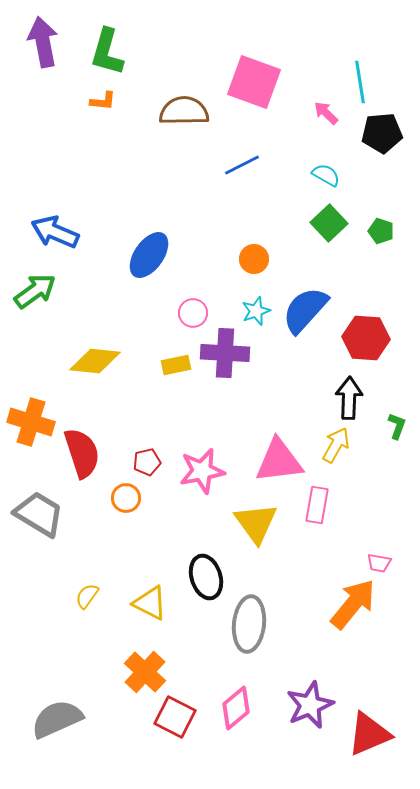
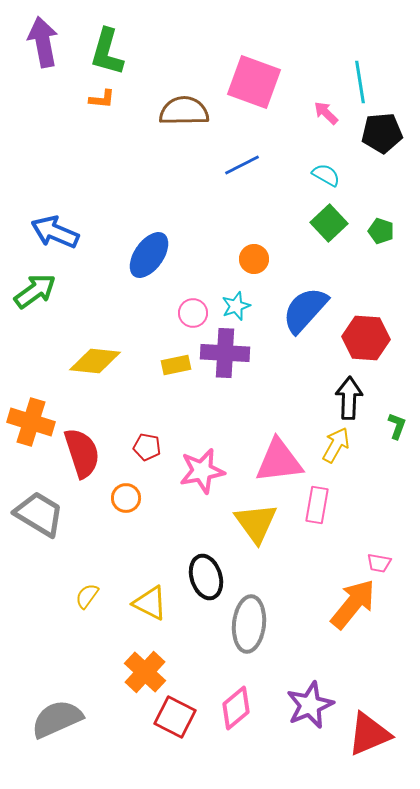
orange L-shape at (103, 101): moved 1 px left, 2 px up
cyan star at (256, 311): moved 20 px left, 5 px up
red pentagon at (147, 462): moved 15 px up; rotated 24 degrees clockwise
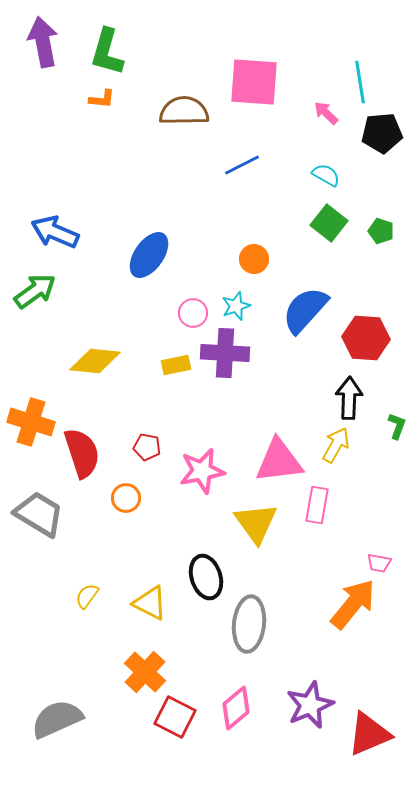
pink square at (254, 82): rotated 16 degrees counterclockwise
green square at (329, 223): rotated 9 degrees counterclockwise
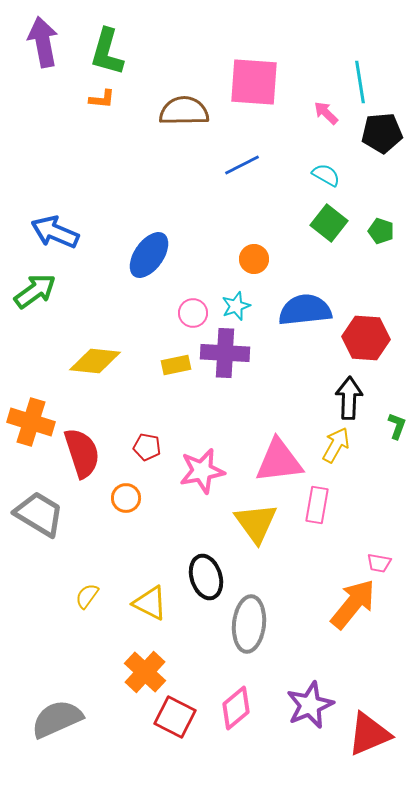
blue semicircle at (305, 310): rotated 42 degrees clockwise
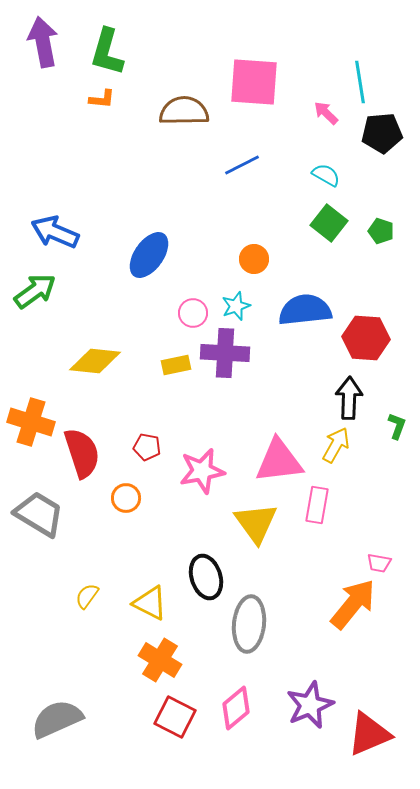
orange cross at (145, 672): moved 15 px right, 12 px up; rotated 12 degrees counterclockwise
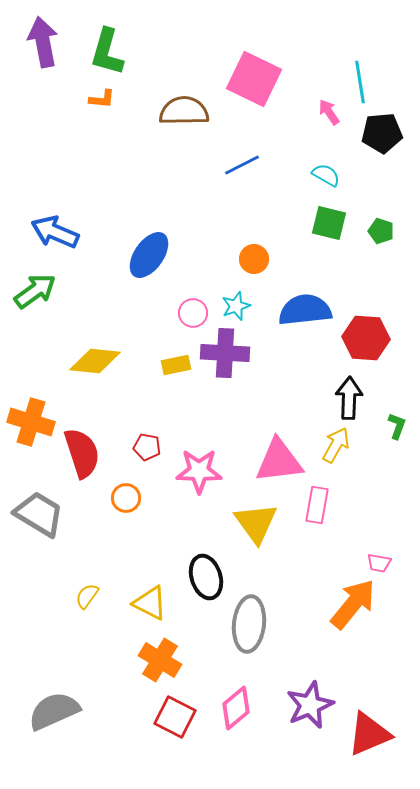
pink square at (254, 82): moved 3 px up; rotated 22 degrees clockwise
pink arrow at (326, 113): moved 3 px right, 1 px up; rotated 12 degrees clockwise
green square at (329, 223): rotated 24 degrees counterclockwise
pink star at (202, 471): moved 3 px left; rotated 12 degrees clockwise
gray semicircle at (57, 719): moved 3 px left, 8 px up
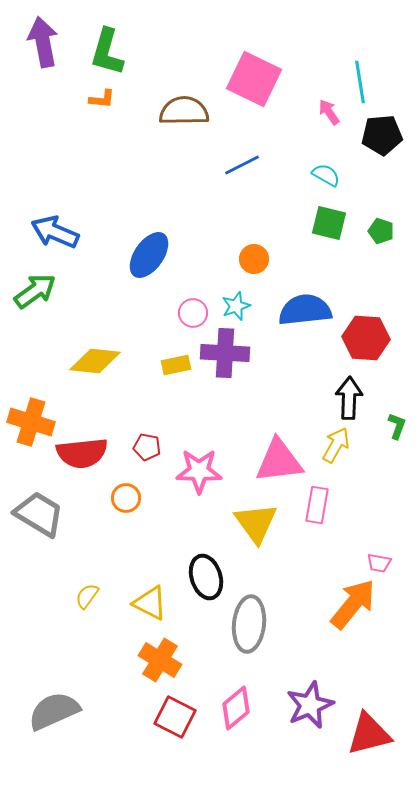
black pentagon at (382, 133): moved 2 px down
red semicircle at (82, 453): rotated 102 degrees clockwise
red triangle at (369, 734): rotated 9 degrees clockwise
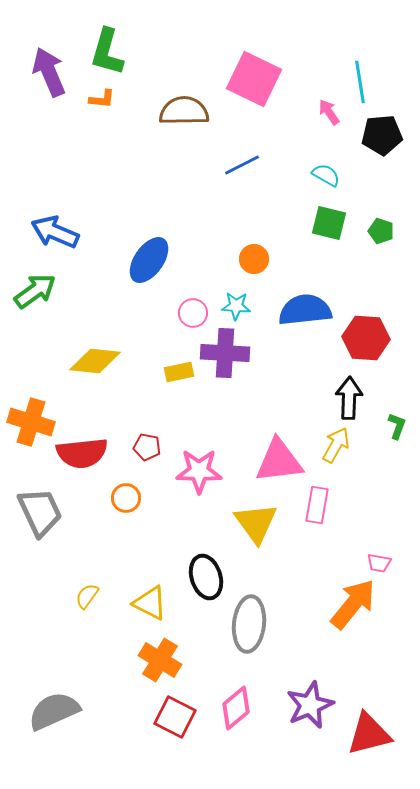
purple arrow at (43, 42): moved 6 px right, 30 px down; rotated 12 degrees counterclockwise
blue ellipse at (149, 255): moved 5 px down
cyan star at (236, 306): rotated 24 degrees clockwise
yellow rectangle at (176, 365): moved 3 px right, 7 px down
gray trapezoid at (39, 514): moved 1 px right, 2 px up; rotated 34 degrees clockwise
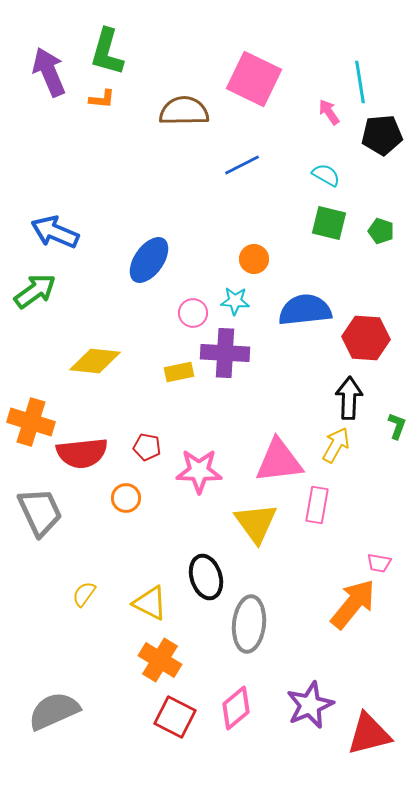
cyan star at (236, 306): moved 1 px left, 5 px up
yellow semicircle at (87, 596): moved 3 px left, 2 px up
